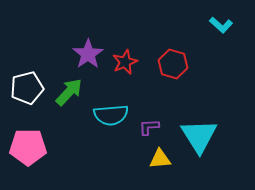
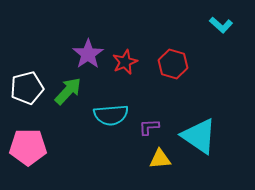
green arrow: moved 1 px left, 1 px up
cyan triangle: rotated 24 degrees counterclockwise
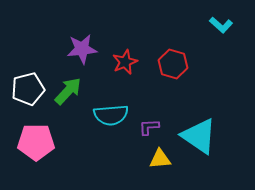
purple star: moved 6 px left, 5 px up; rotated 28 degrees clockwise
white pentagon: moved 1 px right, 1 px down
pink pentagon: moved 8 px right, 5 px up
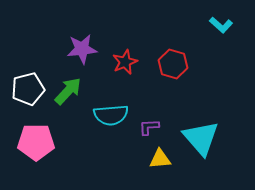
cyan triangle: moved 2 px right, 2 px down; rotated 15 degrees clockwise
